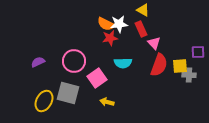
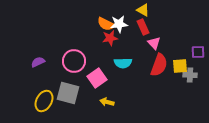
red rectangle: moved 2 px right, 2 px up
gray cross: moved 1 px right
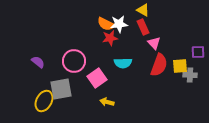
purple semicircle: rotated 64 degrees clockwise
gray square: moved 7 px left, 4 px up; rotated 25 degrees counterclockwise
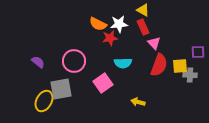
orange semicircle: moved 8 px left
pink square: moved 6 px right, 5 px down
yellow arrow: moved 31 px right
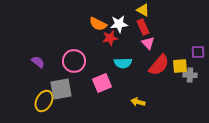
pink triangle: moved 6 px left
red semicircle: rotated 20 degrees clockwise
pink square: moved 1 px left; rotated 12 degrees clockwise
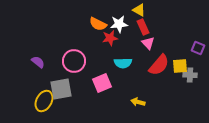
yellow triangle: moved 4 px left
purple square: moved 4 px up; rotated 24 degrees clockwise
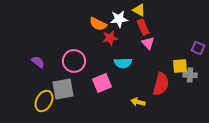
white star: moved 5 px up
red semicircle: moved 2 px right, 19 px down; rotated 25 degrees counterclockwise
gray square: moved 2 px right
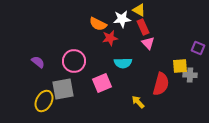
white star: moved 3 px right
yellow arrow: rotated 32 degrees clockwise
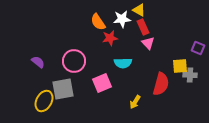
orange semicircle: moved 2 px up; rotated 30 degrees clockwise
yellow arrow: moved 3 px left; rotated 104 degrees counterclockwise
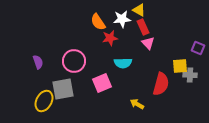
purple semicircle: rotated 32 degrees clockwise
yellow arrow: moved 2 px right, 2 px down; rotated 88 degrees clockwise
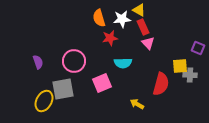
orange semicircle: moved 1 px right, 4 px up; rotated 18 degrees clockwise
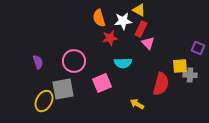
white star: moved 1 px right, 2 px down
red rectangle: moved 2 px left, 2 px down; rotated 49 degrees clockwise
